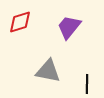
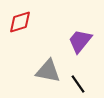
purple trapezoid: moved 11 px right, 14 px down
black line: moved 9 px left; rotated 36 degrees counterclockwise
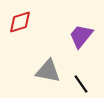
purple trapezoid: moved 1 px right, 5 px up
black line: moved 3 px right
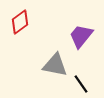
red diamond: rotated 20 degrees counterclockwise
gray triangle: moved 7 px right, 6 px up
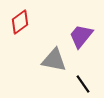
gray triangle: moved 1 px left, 5 px up
black line: moved 2 px right
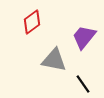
red diamond: moved 12 px right
purple trapezoid: moved 3 px right, 1 px down
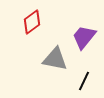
gray triangle: moved 1 px right, 1 px up
black line: moved 1 px right, 3 px up; rotated 60 degrees clockwise
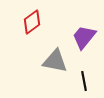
gray triangle: moved 2 px down
black line: rotated 36 degrees counterclockwise
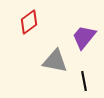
red diamond: moved 3 px left
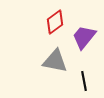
red diamond: moved 26 px right
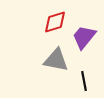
red diamond: rotated 20 degrees clockwise
gray triangle: moved 1 px right, 1 px up
